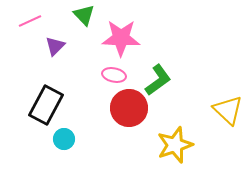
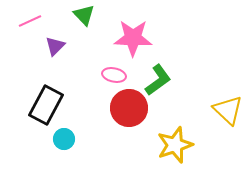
pink star: moved 12 px right
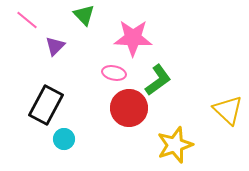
pink line: moved 3 px left, 1 px up; rotated 65 degrees clockwise
pink ellipse: moved 2 px up
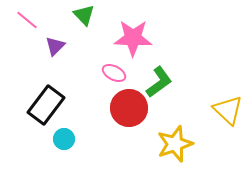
pink ellipse: rotated 15 degrees clockwise
green L-shape: moved 1 px right, 2 px down
black rectangle: rotated 9 degrees clockwise
yellow star: moved 1 px up
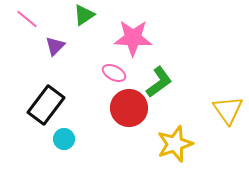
green triangle: rotated 40 degrees clockwise
pink line: moved 1 px up
yellow triangle: rotated 12 degrees clockwise
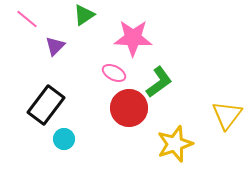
yellow triangle: moved 1 px left, 5 px down; rotated 12 degrees clockwise
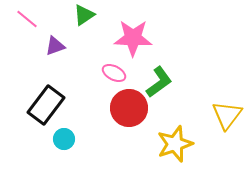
purple triangle: rotated 25 degrees clockwise
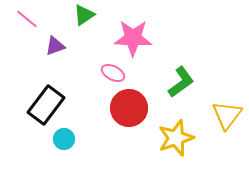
pink ellipse: moved 1 px left
green L-shape: moved 22 px right
yellow star: moved 1 px right, 6 px up
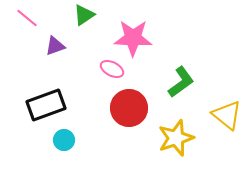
pink line: moved 1 px up
pink ellipse: moved 1 px left, 4 px up
black rectangle: rotated 33 degrees clockwise
yellow triangle: rotated 28 degrees counterclockwise
cyan circle: moved 1 px down
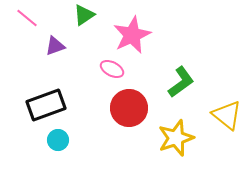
pink star: moved 1 px left, 3 px up; rotated 27 degrees counterclockwise
cyan circle: moved 6 px left
